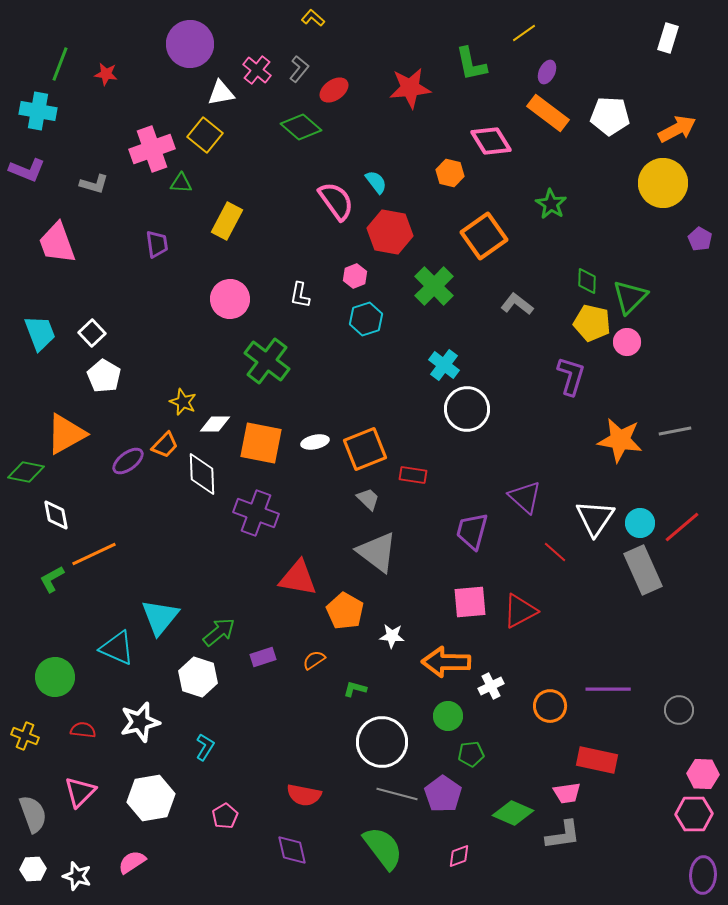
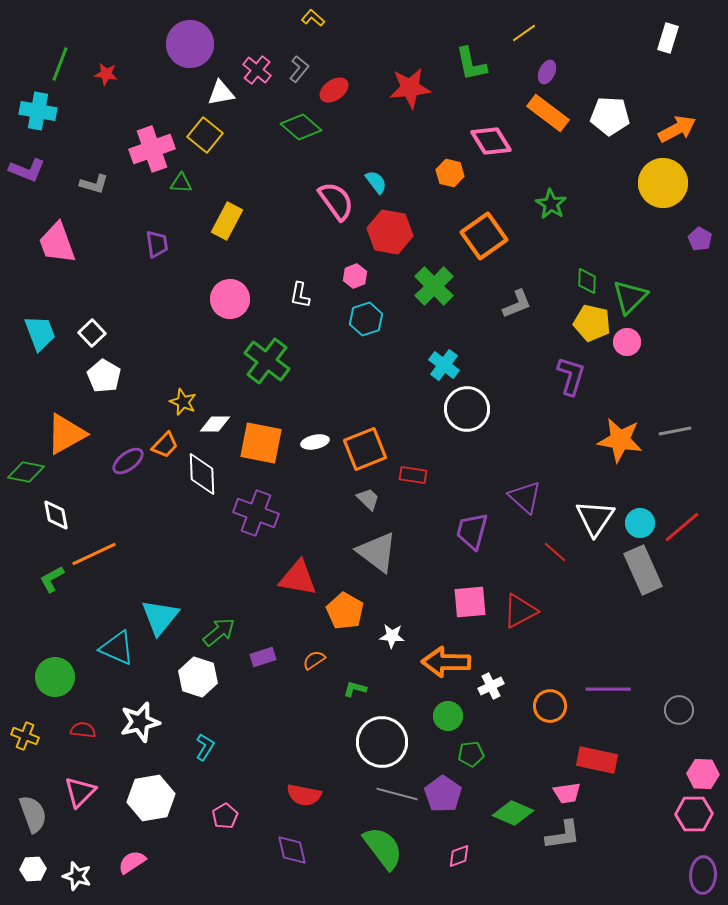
gray L-shape at (517, 304): rotated 120 degrees clockwise
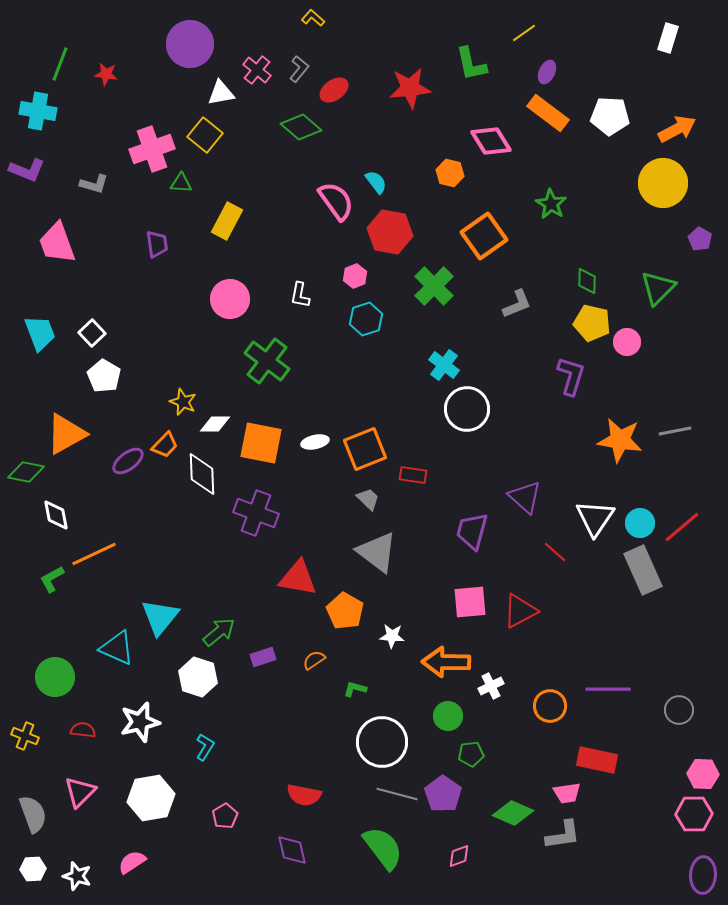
green triangle at (630, 297): moved 28 px right, 9 px up
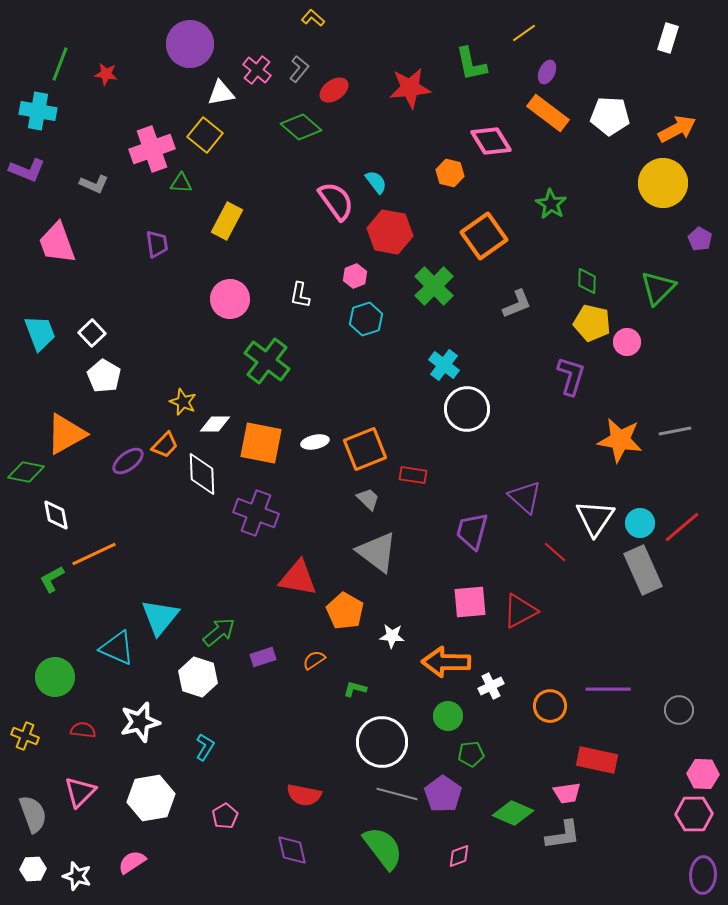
gray L-shape at (94, 184): rotated 8 degrees clockwise
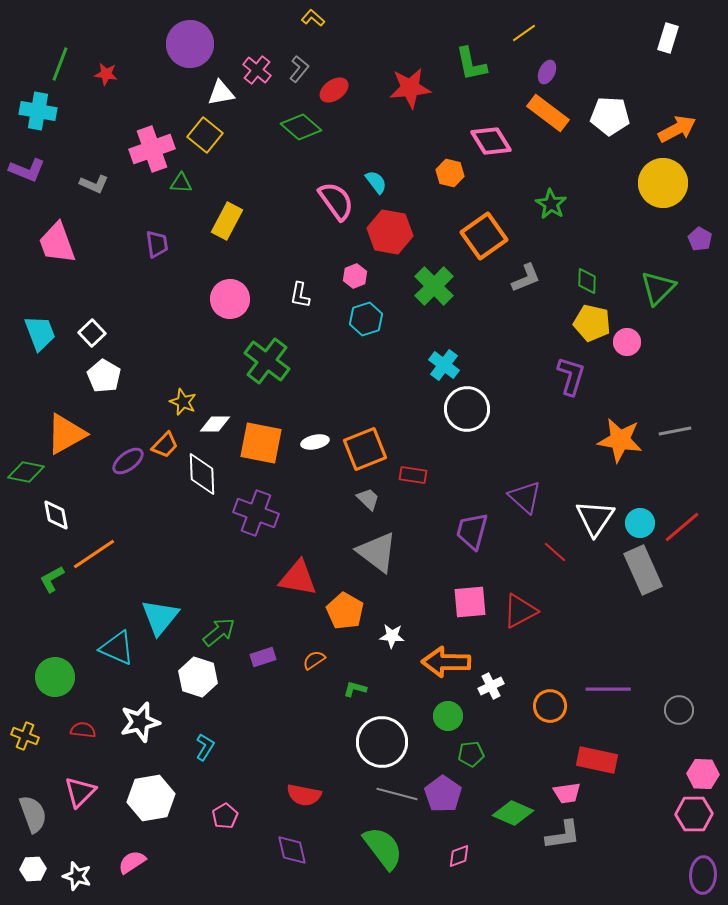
gray L-shape at (517, 304): moved 9 px right, 26 px up
orange line at (94, 554): rotated 9 degrees counterclockwise
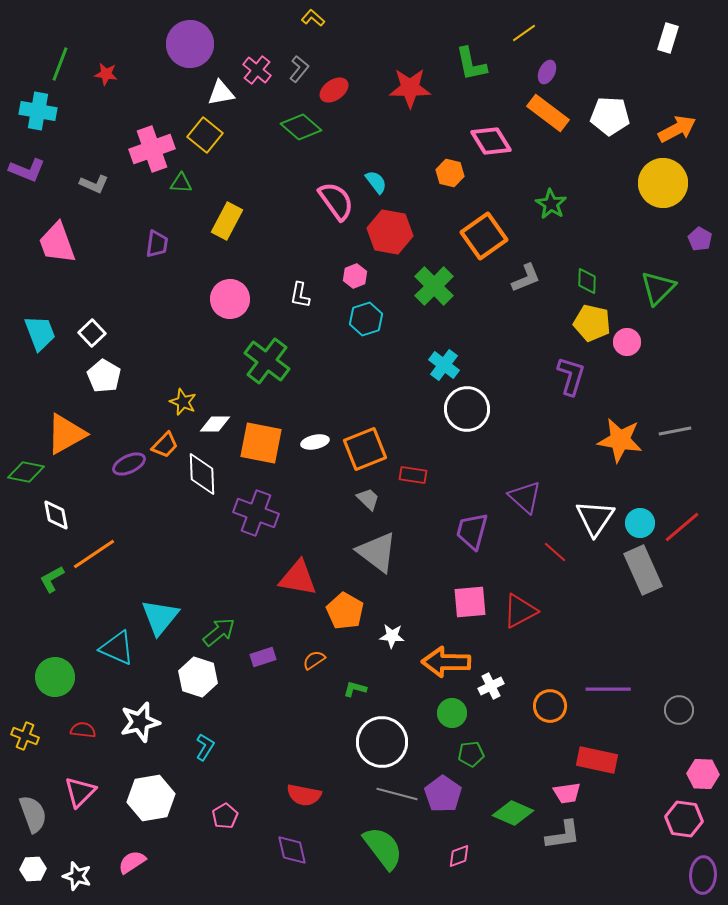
red star at (410, 88): rotated 6 degrees clockwise
purple trapezoid at (157, 244): rotated 16 degrees clockwise
purple ellipse at (128, 461): moved 1 px right, 3 px down; rotated 12 degrees clockwise
green circle at (448, 716): moved 4 px right, 3 px up
pink hexagon at (694, 814): moved 10 px left, 5 px down; rotated 9 degrees clockwise
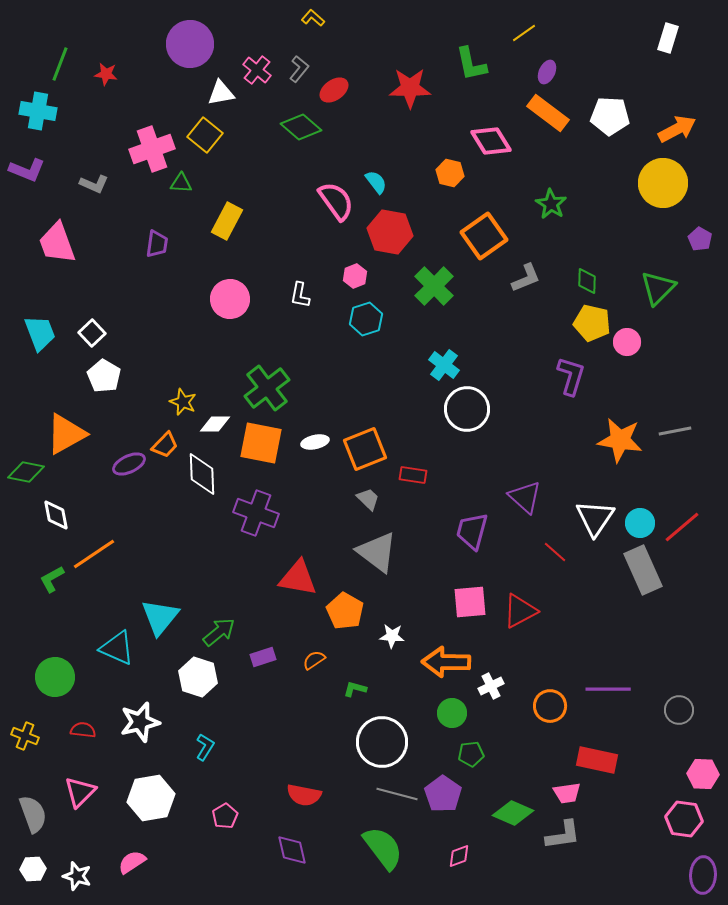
green cross at (267, 361): moved 27 px down; rotated 15 degrees clockwise
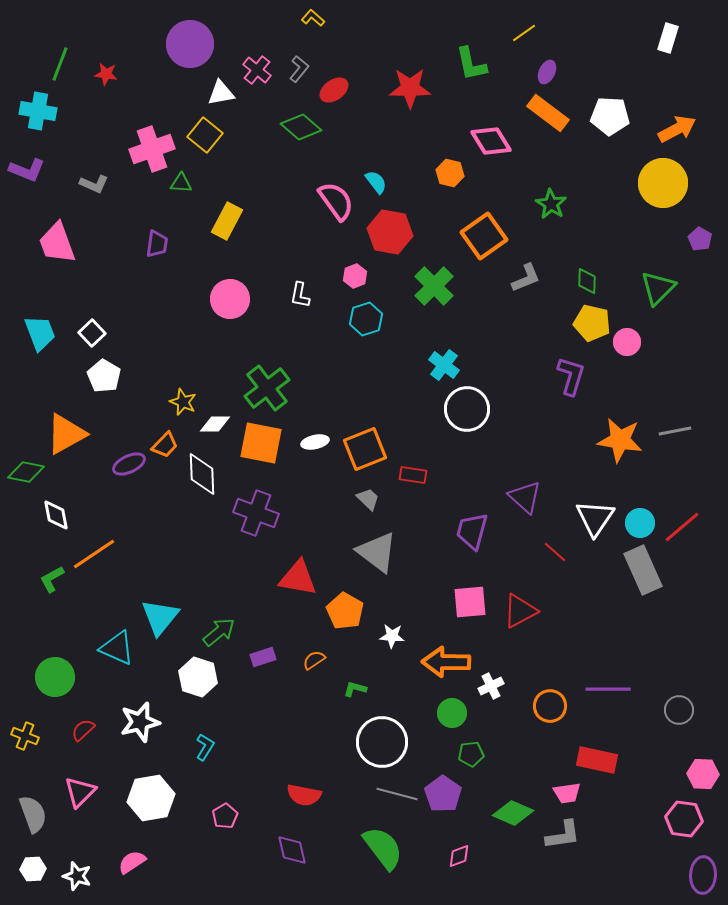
red semicircle at (83, 730): rotated 50 degrees counterclockwise
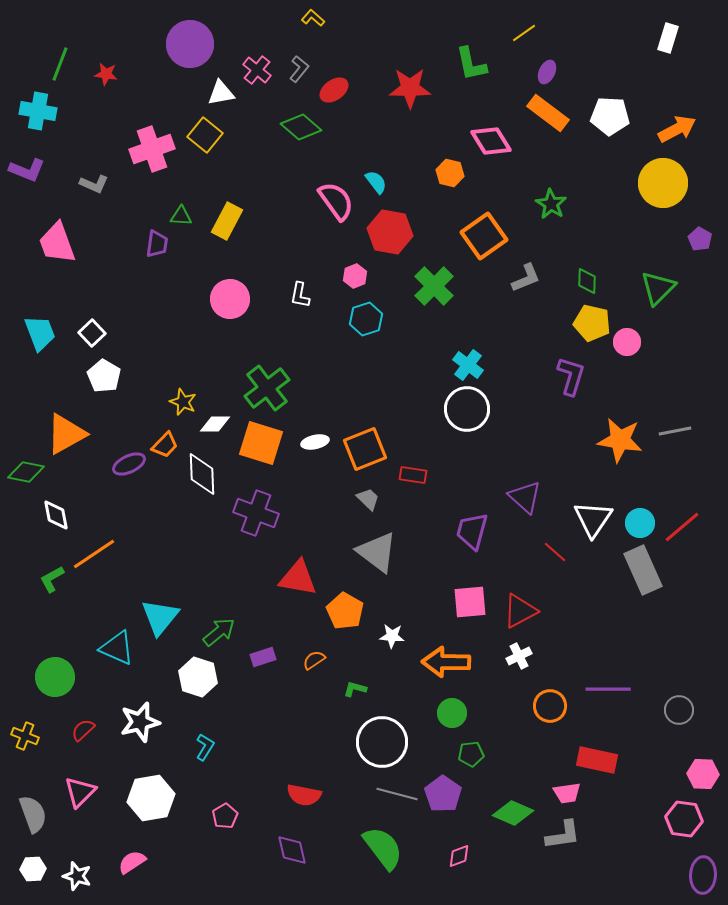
green triangle at (181, 183): moved 33 px down
cyan cross at (444, 365): moved 24 px right
orange square at (261, 443): rotated 6 degrees clockwise
white triangle at (595, 518): moved 2 px left, 1 px down
white cross at (491, 686): moved 28 px right, 30 px up
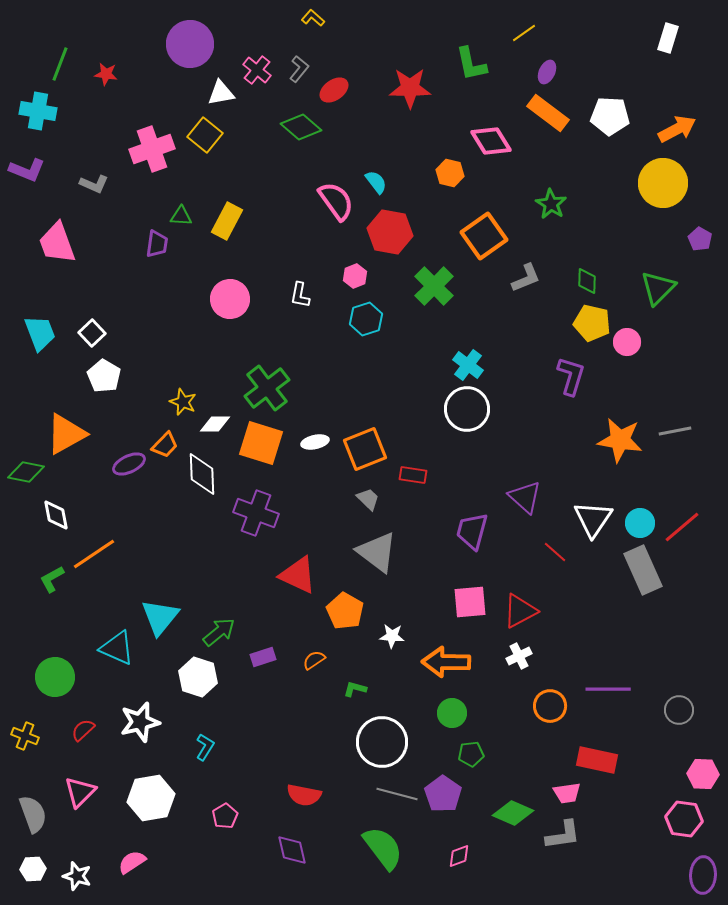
red triangle at (298, 578): moved 3 px up; rotated 15 degrees clockwise
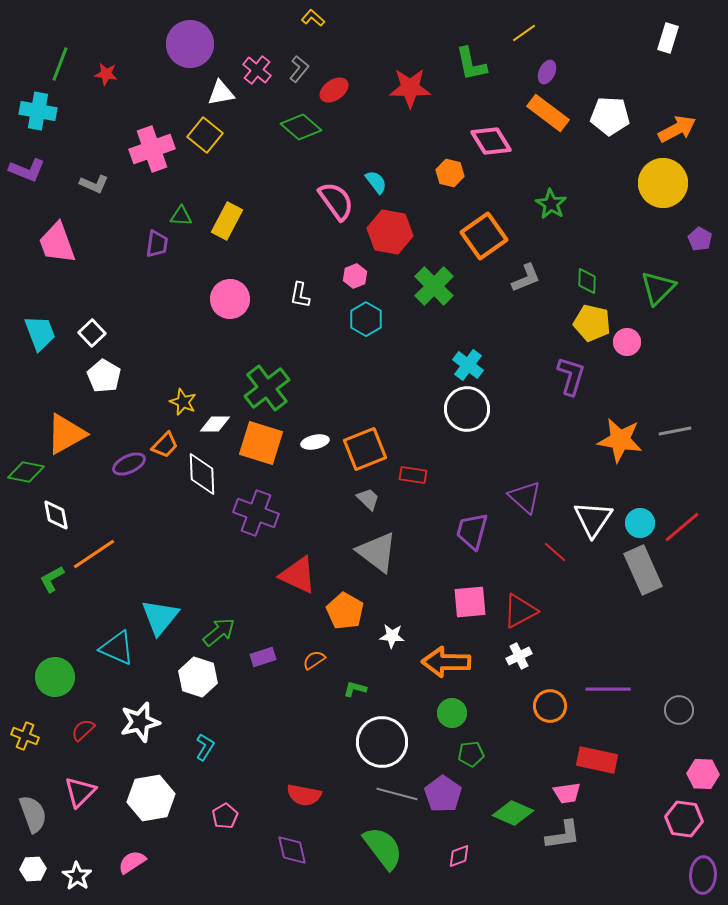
cyan hexagon at (366, 319): rotated 12 degrees counterclockwise
white star at (77, 876): rotated 16 degrees clockwise
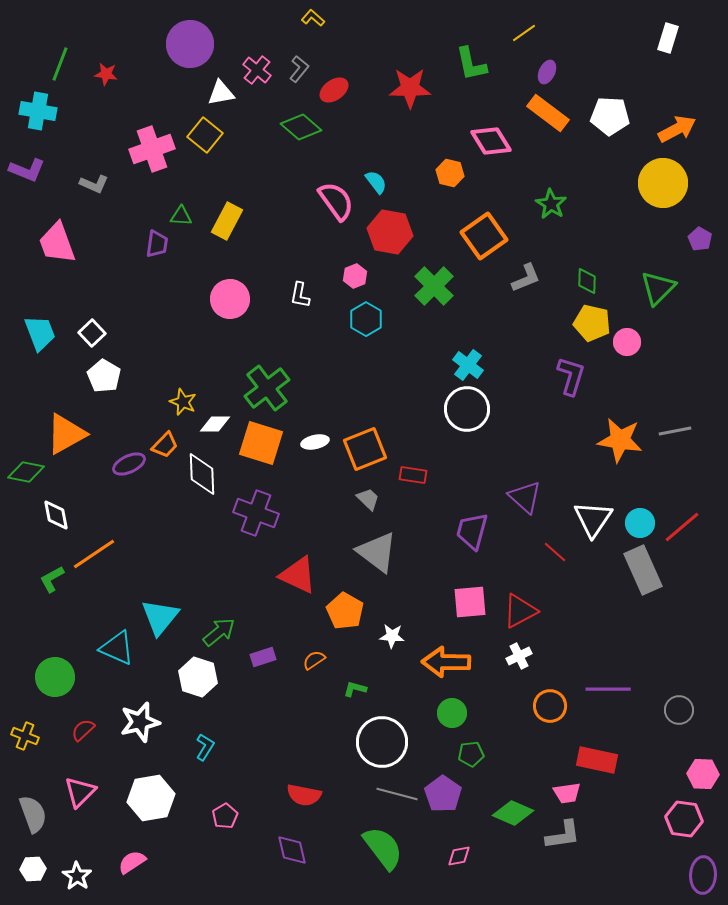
pink diamond at (459, 856): rotated 10 degrees clockwise
